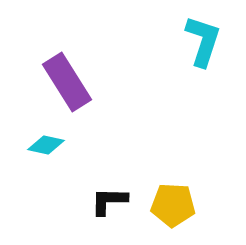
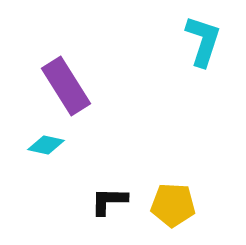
purple rectangle: moved 1 px left, 4 px down
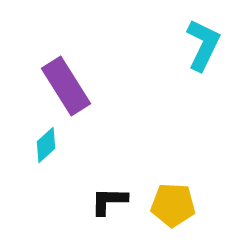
cyan L-shape: moved 4 px down; rotated 8 degrees clockwise
cyan diamond: rotated 54 degrees counterclockwise
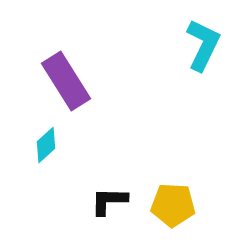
purple rectangle: moved 5 px up
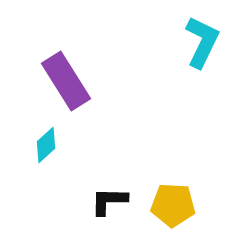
cyan L-shape: moved 1 px left, 3 px up
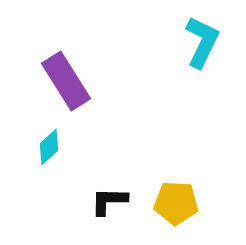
cyan diamond: moved 3 px right, 2 px down
yellow pentagon: moved 3 px right, 2 px up
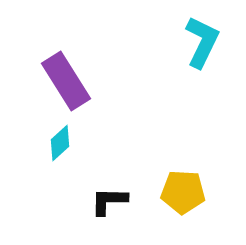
cyan diamond: moved 11 px right, 4 px up
yellow pentagon: moved 7 px right, 11 px up
